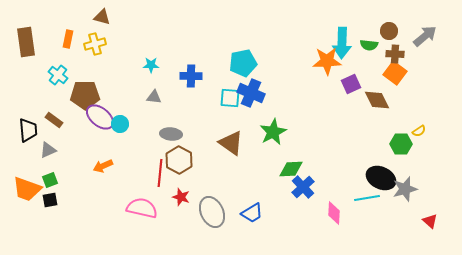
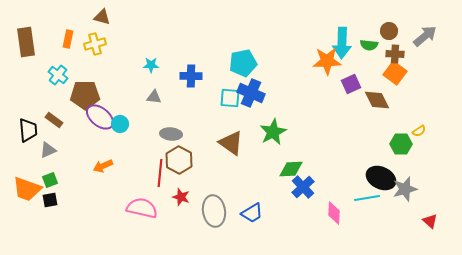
gray ellipse at (212, 212): moved 2 px right, 1 px up; rotated 16 degrees clockwise
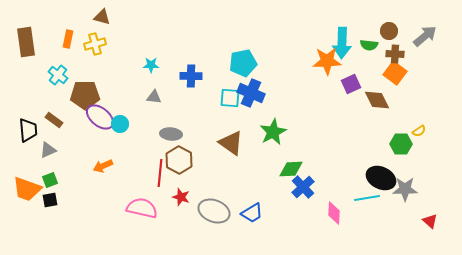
gray star at (405, 189): rotated 15 degrees clockwise
gray ellipse at (214, 211): rotated 60 degrees counterclockwise
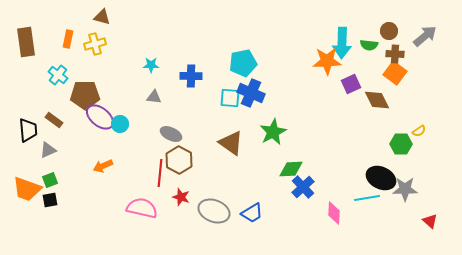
gray ellipse at (171, 134): rotated 20 degrees clockwise
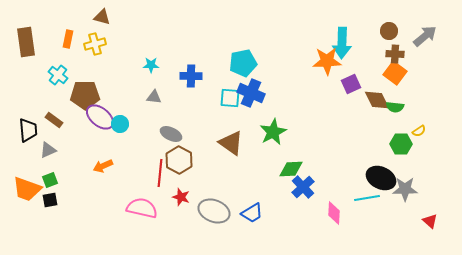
green semicircle at (369, 45): moved 26 px right, 62 px down
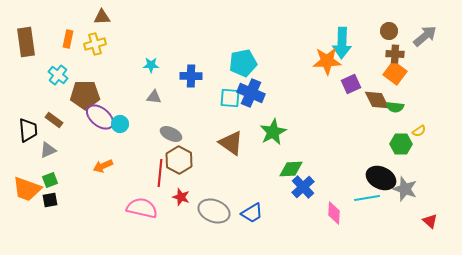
brown triangle at (102, 17): rotated 18 degrees counterclockwise
gray star at (405, 189): rotated 20 degrees clockwise
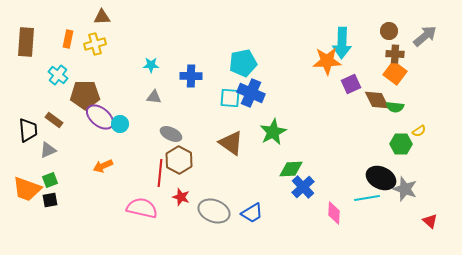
brown rectangle at (26, 42): rotated 12 degrees clockwise
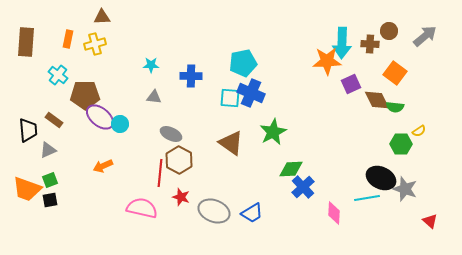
brown cross at (395, 54): moved 25 px left, 10 px up
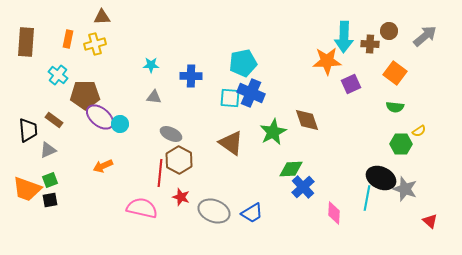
cyan arrow at (342, 43): moved 2 px right, 6 px up
brown diamond at (377, 100): moved 70 px left, 20 px down; rotated 8 degrees clockwise
cyan line at (367, 198): rotated 70 degrees counterclockwise
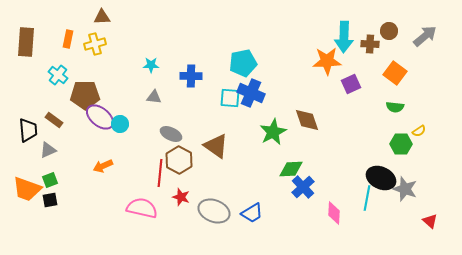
brown triangle at (231, 143): moved 15 px left, 3 px down
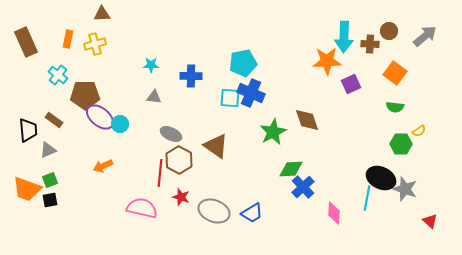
brown triangle at (102, 17): moved 3 px up
brown rectangle at (26, 42): rotated 28 degrees counterclockwise
